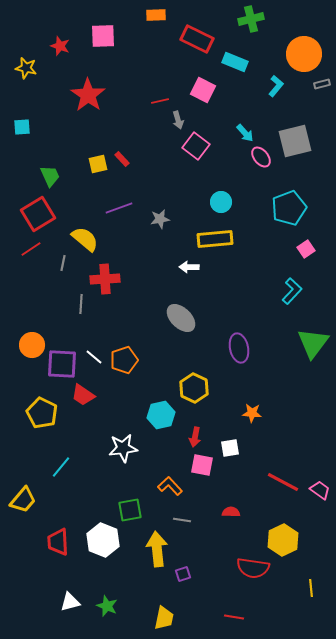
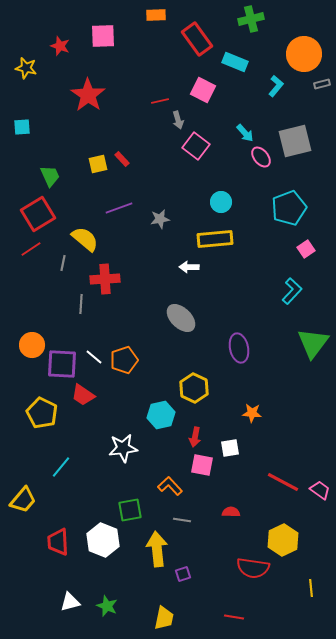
red rectangle at (197, 39): rotated 28 degrees clockwise
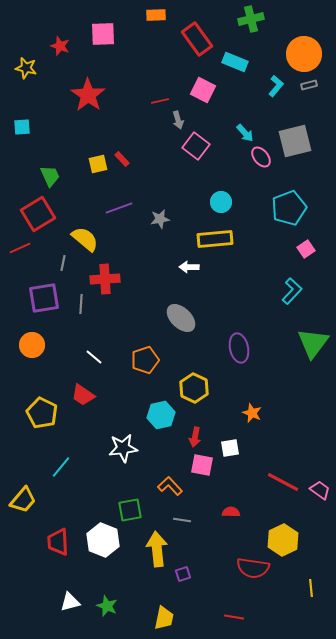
pink square at (103, 36): moved 2 px up
gray rectangle at (322, 84): moved 13 px left, 1 px down
red line at (31, 249): moved 11 px left, 1 px up; rotated 10 degrees clockwise
orange pentagon at (124, 360): moved 21 px right
purple square at (62, 364): moved 18 px left, 66 px up; rotated 12 degrees counterclockwise
orange star at (252, 413): rotated 18 degrees clockwise
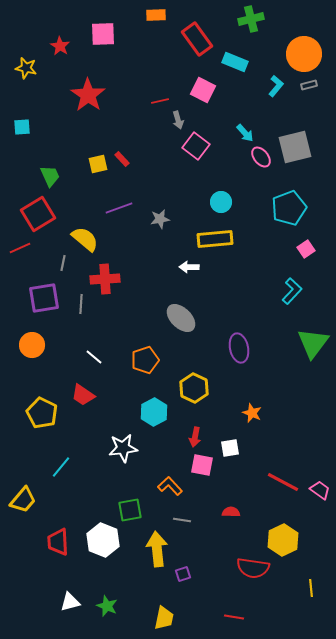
red star at (60, 46): rotated 12 degrees clockwise
gray square at (295, 141): moved 6 px down
cyan hexagon at (161, 415): moved 7 px left, 3 px up; rotated 16 degrees counterclockwise
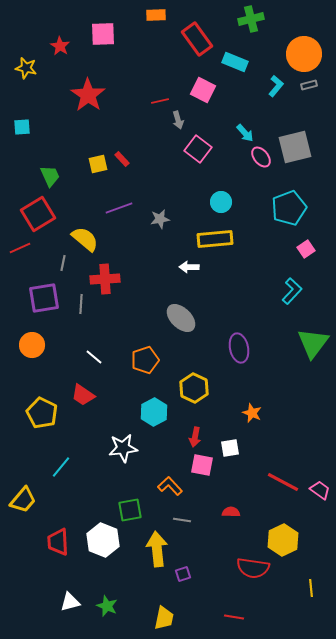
pink square at (196, 146): moved 2 px right, 3 px down
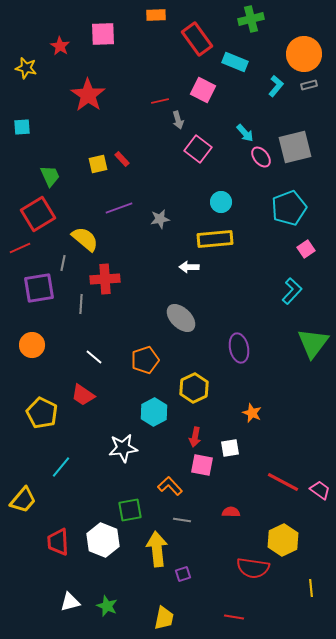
purple square at (44, 298): moved 5 px left, 10 px up
yellow hexagon at (194, 388): rotated 8 degrees clockwise
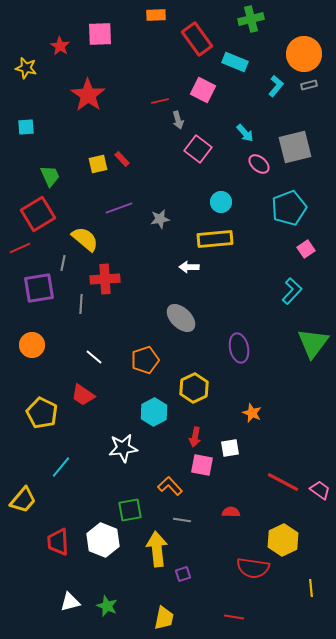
pink square at (103, 34): moved 3 px left
cyan square at (22, 127): moved 4 px right
pink ellipse at (261, 157): moved 2 px left, 7 px down; rotated 10 degrees counterclockwise
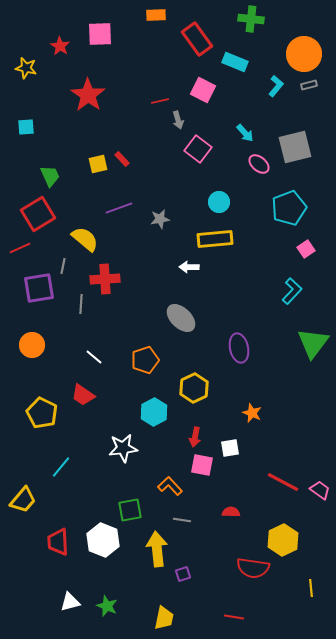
green cross at (251, 19): rotated 20 degrees clockwise
cyan circle at (221, 202): moved 2 px left
gray line at (63, 263): moved 3 px down
